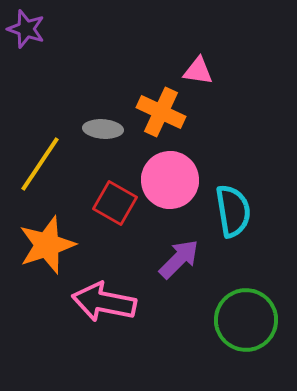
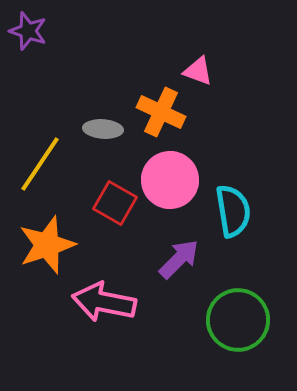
purple star: moved 2 px right, 2 px down
pink triangle: rotated 12 degrees clockwise
green circle: moved 8 px left
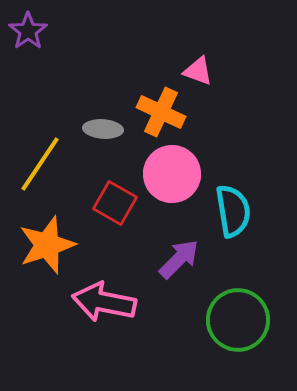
purple star: rotated 18 degrees clockwise
pink circle: moved 2 px right, 6 px up
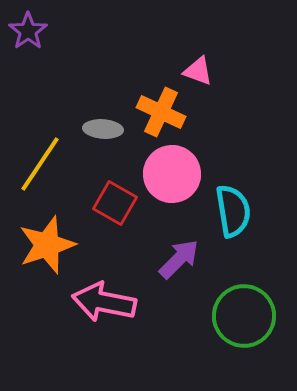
green circle: moved 6 px right, 4 px up
